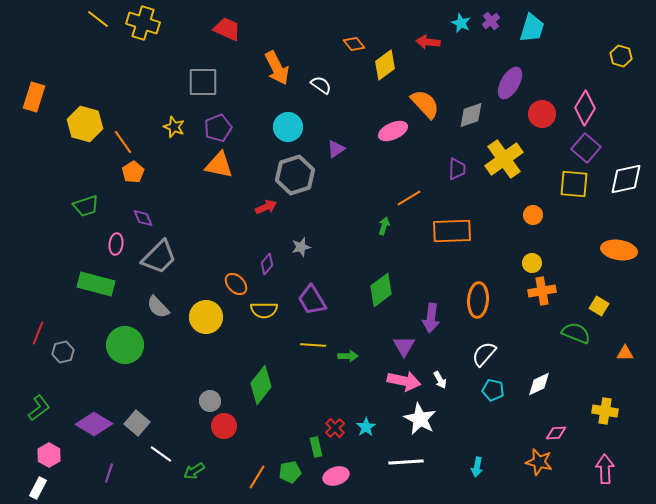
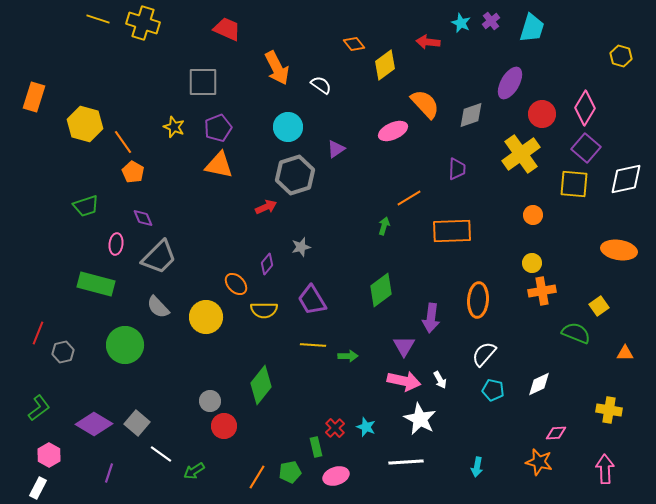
yellow line at (98, 19): rotated 20 degrees counterclockwise
yellow cross at (504, 159): moved 17 px right, 5 px up
orange pentagon at (133, 172): rotated 10 degrees counterclockwise
yellow square at (599, 306): rotated 24 degrees clockwise
yellow cross at (605, 411): moved 4 px right, 1 px up
cyan star at (366, 427): rotated 18 degrees counterclockwise
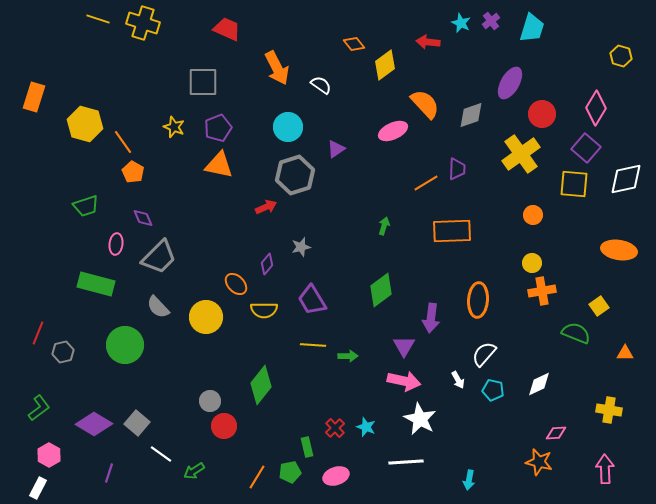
pink diamond at (585, 108): moved 11 px right
orange line at (409, 198): moved 17 px right, 15 px up
white arrow at (440, 380): moved 18 px right
green rectangle at (316, 447): moved 9 px left
cyan arrow at (477, 467): moved 8 px left, 13 px down
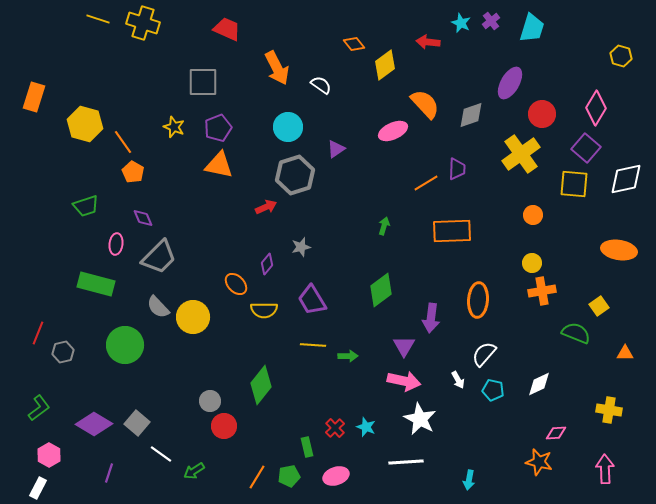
yellow circle at (206, 317): moved 13 px left
green pentagon at (290, 472): moved 1 px left, 4 px down
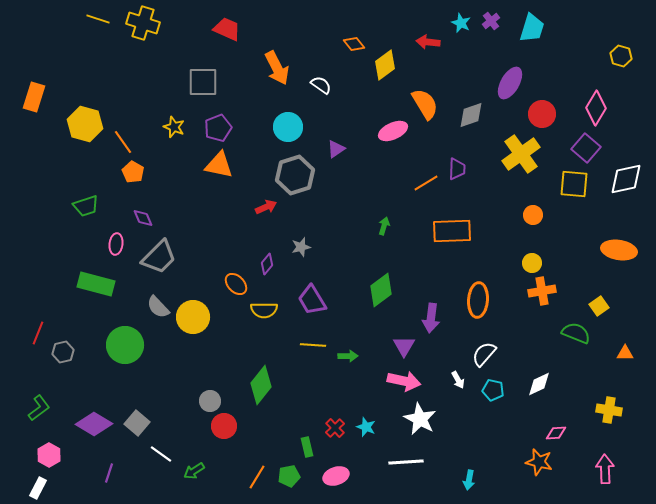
orange semicircle at (425, 104): rotated 12 degrees clockwise
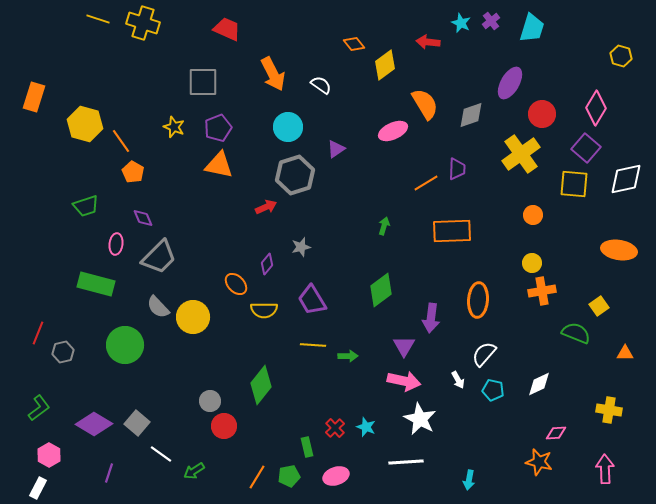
orange arrow at (277, 68): moved 4 px left, 6 px down
orange line at (123, 142): moved 2 px left, 1 px up
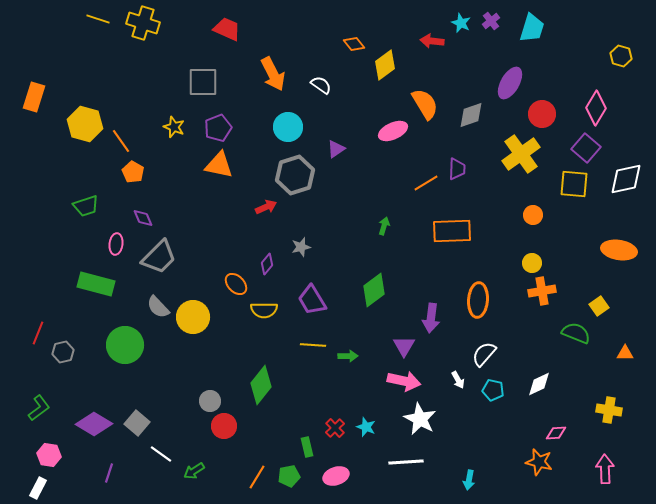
red arrow at (428, 42): moved 4 px right, 1 px up
green diamond at (381, 290): moved 7 px left
pink hexagon at (49, 455): rotated 20 degrees counterclockwise
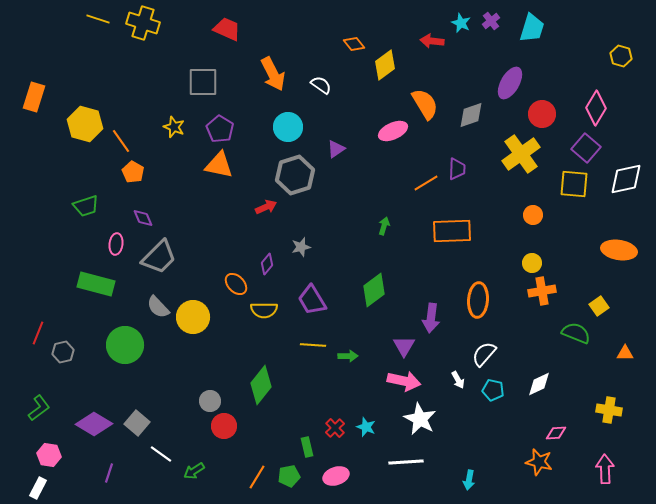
purple pentagon at (218, 128): moved 2 px right, 1 px down; rotated 20 degrees counterclockwise
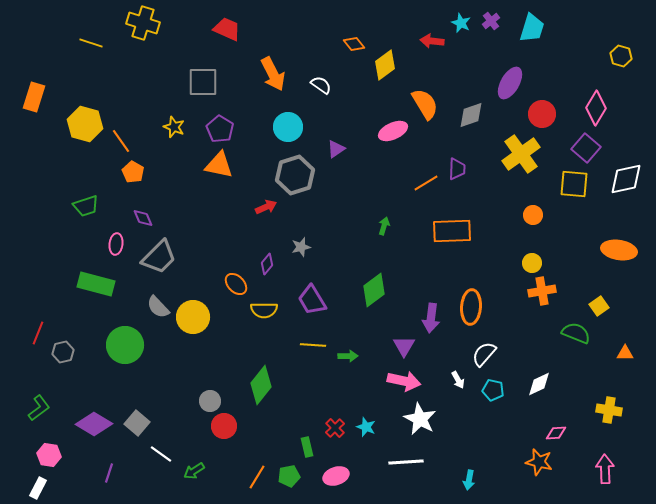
yellow line at (98, 19): moved 7 px left, 24 px down
orange ellipse at (478, 300): moved 7 px left, 7 px down
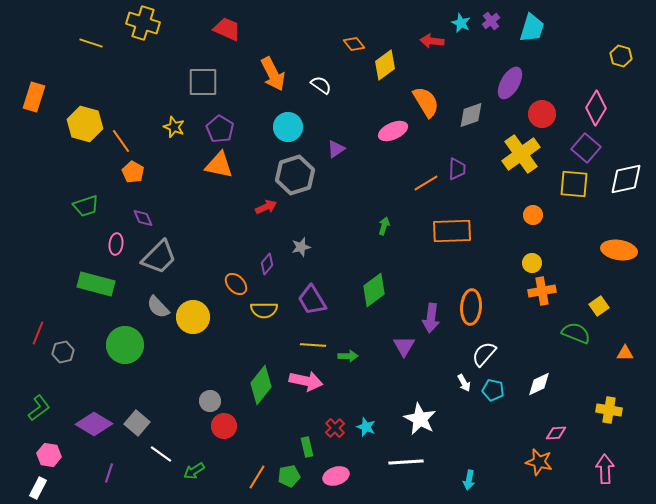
orange semicircle at (425, 104): moved 1 px right, 2 px up
white arrow at (458, 380): moved 6 px right, 3 px down
pink arrow at (404, 381): moved 98 px left
